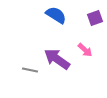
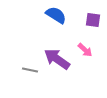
purple square: moved 2 px left, 2 px down; rotated 28 degrees clockwise
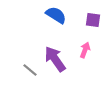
pink arrow: rotated 112 degrees counterclockwise
purple arrow: moved 2 px left; rotated 20 degrees clockwise
gray line: rotated 28 degrees clockwise
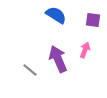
purple arrow: moved 3 px right; rotated 12 degrees clockwise
